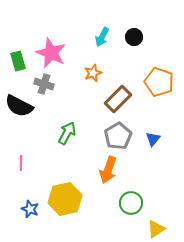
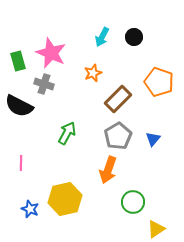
green circle: moved 2 px right, 1 px up
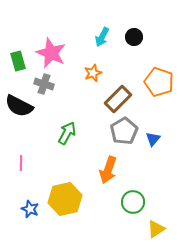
gray pentagon: moved 6 px right, 5 px up
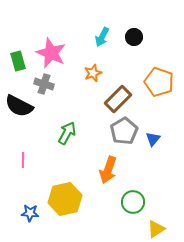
pink line: moved 2 px right, 3 px up
blue star: moved 4 px down; rotated 18 degrees counterclockwise
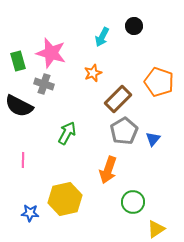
black circle: moved 11 px up
pink star: rotated 8 degrees counterclockwise
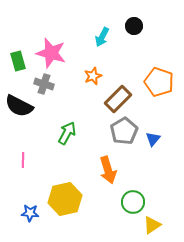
orange star: moved 3 px down
orange arrow: rotated 36 degrees counterclockwise
yellow triangle: moved 4 px left, 4 px up
